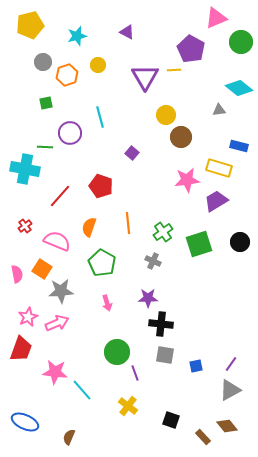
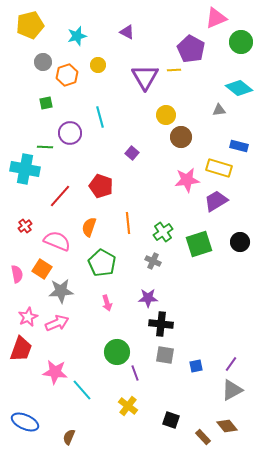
gray triangle at (230, 390): moved 2 px right
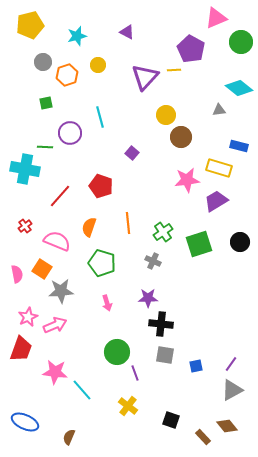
purple triangle at (145, 77): rotated 12 degrees clockwise
green pentagon at (102, 263): rotated 12 degrees counterclockwise
pink arrow at (57, 323): moved 2 px left, 2 px down
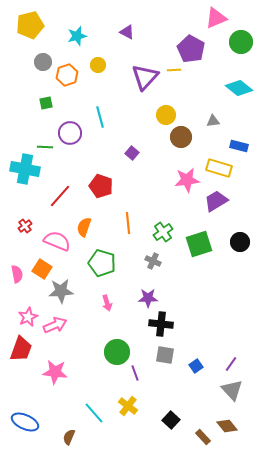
gray triangle at (219, 110): moved 6 px left, 11 px down
orange semicircle at (89, 227): moved 5 px left
blue square at (196, 366): rotated 24 degrees counterclockwise
cyan line at (82, 390): moved 12 px right, 23 px down
gray triangle at (232, 390): rotated 45 degrees counterclockwise
black square at (171, 420): rotated 24 degrees clockwise
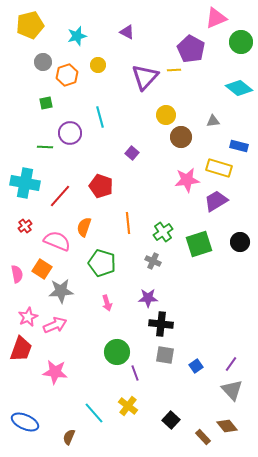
cyan cross at (25, 169): moved 14 px down
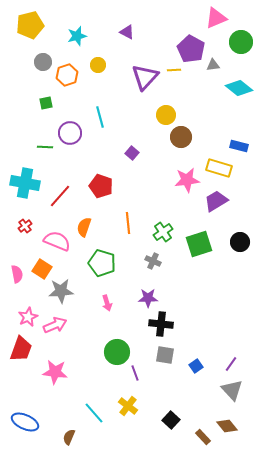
gray triangle at (213, 121): moved 56 px up
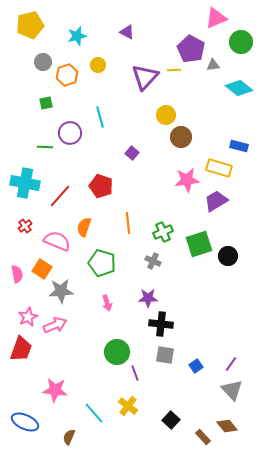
green cross at (163, 232): rotated 12 degrees clockwise
black circle at (240, 242): moved 12 px left, 14 px down
pink star at (55, 372): moved 18 px down
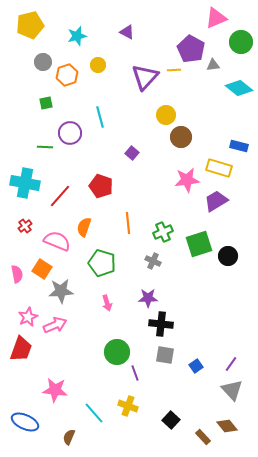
yellow cross at (128, 406): rotated 18 degrees counterclockwise
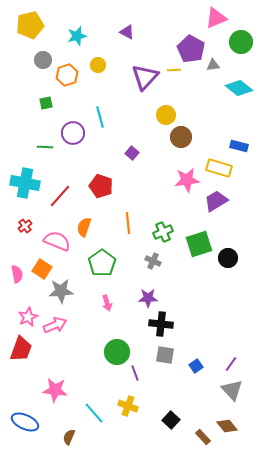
gray circle at (43, 62): moved 2 px up
purple circle at (70, 133): moved 3 px right
black circle at (228, 256): moved 2 px down
green pentagon at (102, 263): rotated 20 degrees clockwise
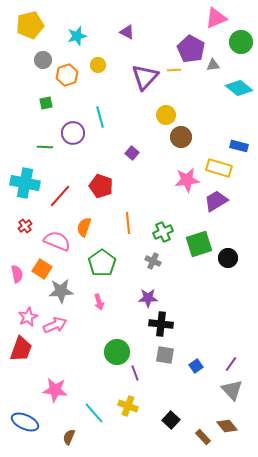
pink arrow at (107, 303): moved 8 px left, 1 px up
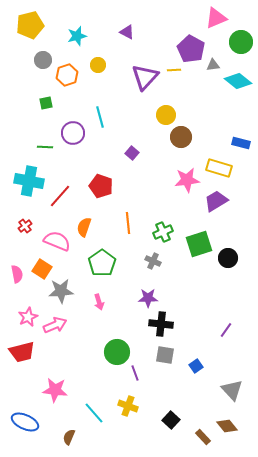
cyan diamond at (239, 88): moved 1 px left, 7 px up
blue rectangle at (239, 146): moved 2 px right, 3 px up
cyan cross at (25, 183): moved 4 px right, 2 px up
red trapezoid at (21, 349): moved 1 px right, 3 px down; rotated 56 degrees clockwise
purple line at (231, 364): moved 5 px left, 34 px up
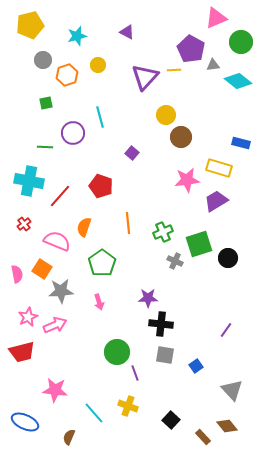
red cross at (25, 226): moved 1 px left, 2 px up
gray cross at (153, 261): moved 22 px right
